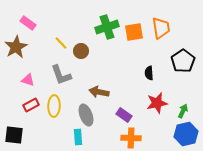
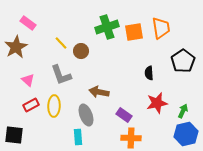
pink triangle: rotated 24 degrees clockwise
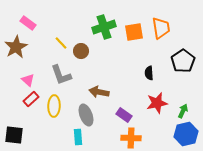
green cross: moved 3 px left
red rectangle: moved 6 px up; rotated 14 degrees counterclockwise
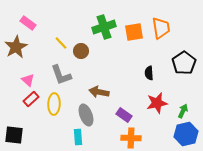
black pentagon: moved 1 px right, 2 px down
yellow ellipse: moved 2 px up
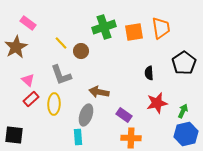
gray ellipse: rotated 40 degrees clockwise
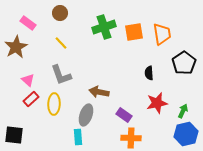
orange trapezoid: moved 1 px right, 6 px down
brown circle: moved 21 px left, 38 px up
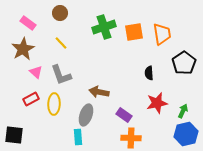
brown star: moved 7 px right, 2 px down
pink triangle: moved 8 px right, 8 px up
red rectangle: rotated 14 degrees clockwise
